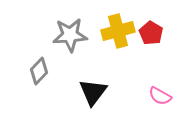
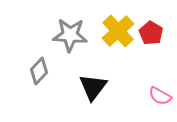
yellow cross: rotated 28 degrees counterclockwise
gray star: rotated 8 degrees clockwise
black triangle: moved 5 px up
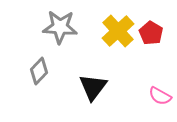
gray star: moved 10 px left, 8 px up
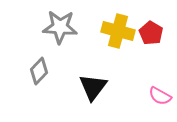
yellow cross: rotated 32 degrees counterclockwise
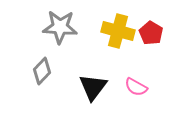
gray diamond: moved 3 px right
pink semicircle: moved 24 px left, 9 px up
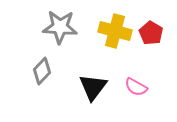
yellow cross: moved 3 px left
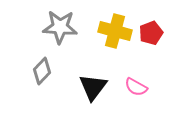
red pentagon: rotated 20 degrees clockwise
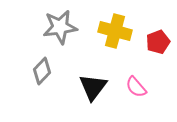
gray star: rotated 12 degrees counterclockwise
red pentagon: moved 7 px right, 9 px down
pink semicircle: rotated 20 degrees clockwise
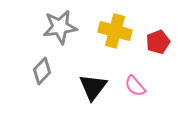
pink semicircle: moved 1 px left, 1 px up
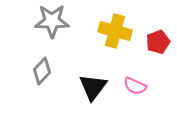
gray star: moved 8 px left, 6 px up; rotated 8 degrees clockwise
pink semicircle: rotated 25 degrees counterclockwise
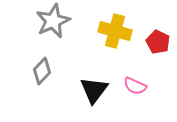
gray star: moved 1 px right; rotated 24 degrees counterclockwise
red pentagon: rotated 25 degrees counterclockwise
black triangle: moved 1 px right, 3 px down
